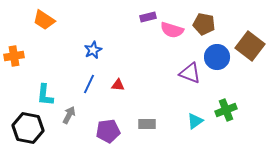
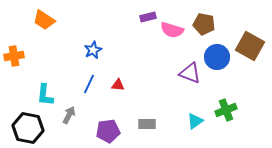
brown square: rotated 8 degrees counterclockwise
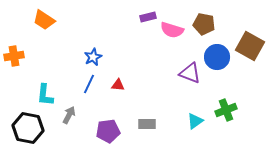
blue star: moved 7 px down
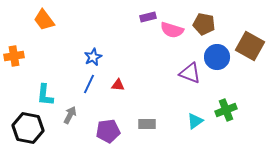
orange trapezoid: rotated 20 degrees clockwise
gray arrow: moved 1 px right
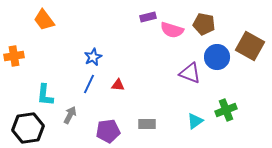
black hexagon: rotated 20 degrees counterclockwise
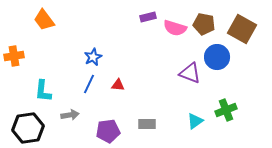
pink semicircle: moved 3 px right, 2 px up
brown square: moved 8 px left, 17 px up
cyan L-shape: moved 2 px left, 4 px up
gray arrow: rotated 54 degrees clockwise
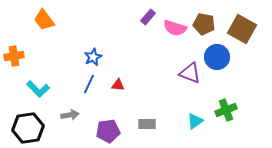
purple rectangle: rotated 35 degrees counterclockwise
cyan L-shape: moved 5 px left, 2 px up; rotated 50 degrees counterclockwise
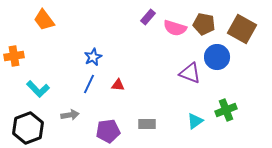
black hexagon: rotated 12 degrees counterclockwise
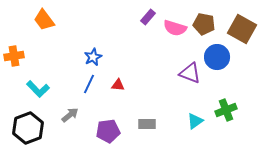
gray arrow: rotated 30 degrees counterclockwise
